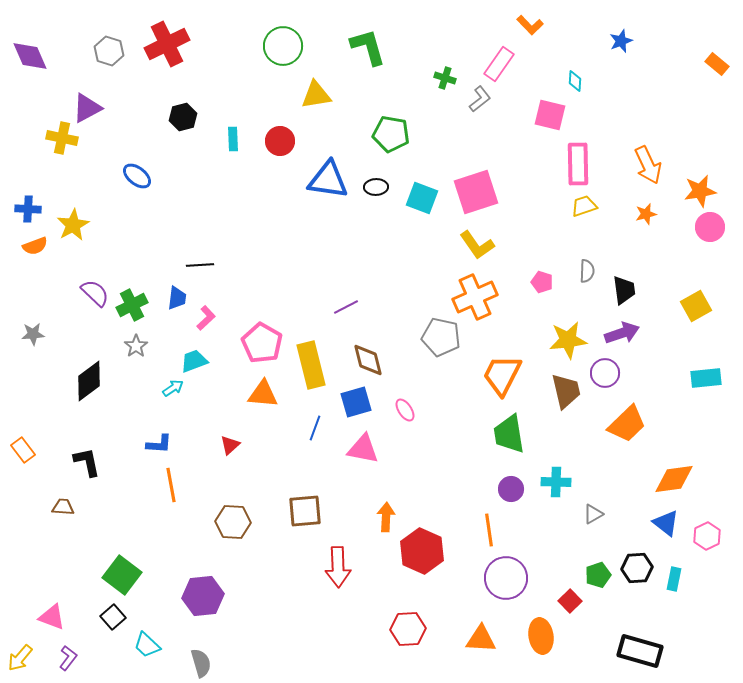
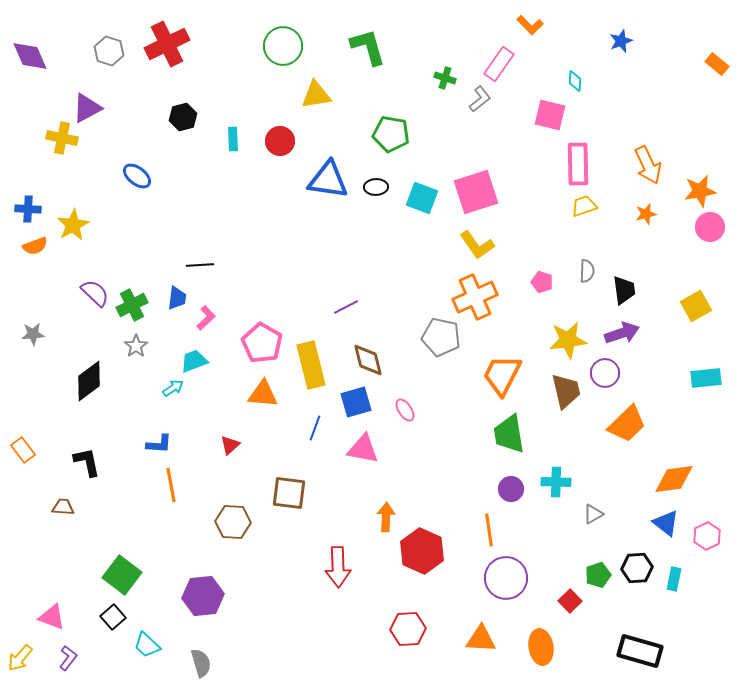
brown square at (305, 511): moved 16 px left, 18 px up; rotated 12 degrees clockwise
orange ellipse at (541, 636): moved 11 px down
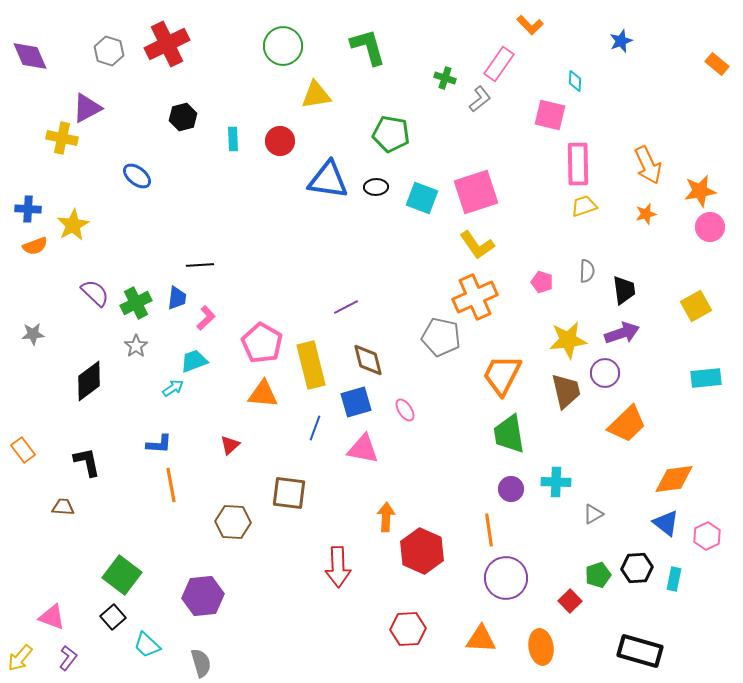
green cross at (132, 305): moved 4 px right, 2 px up
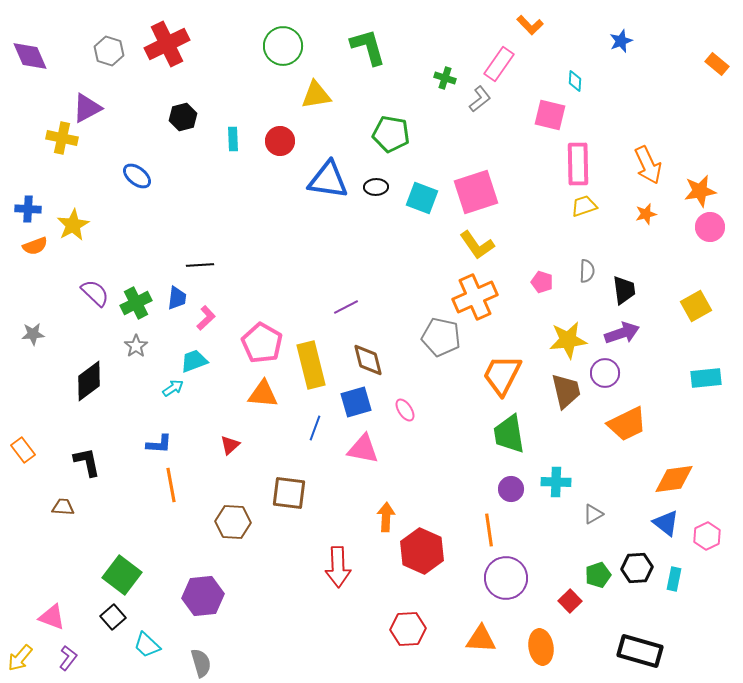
orange trapezoid at (627, 424): rotated 18 degrees clockwise
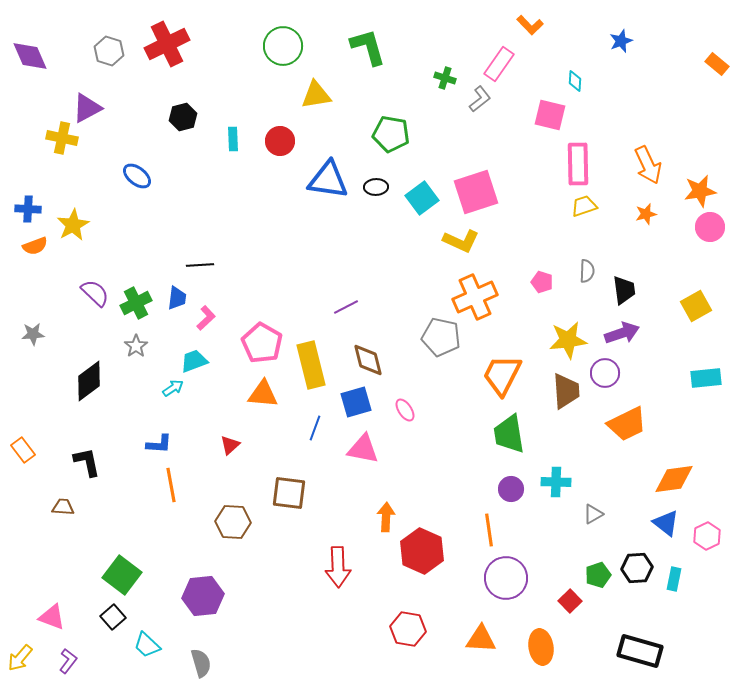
cyan square at (422, 198): rotated 32 degrees clockwise
yellow L-shape at (477, 245): moved 16 px left, 4 px up; rotated 30 degrees counterclockwise
brown trapezoid at (566, 391): rotated 9 degrees clockwise
red hexagon at (408, 629): rotated 12 degrees clockwise
purple L-shape at (68, 658): moved 3 px down
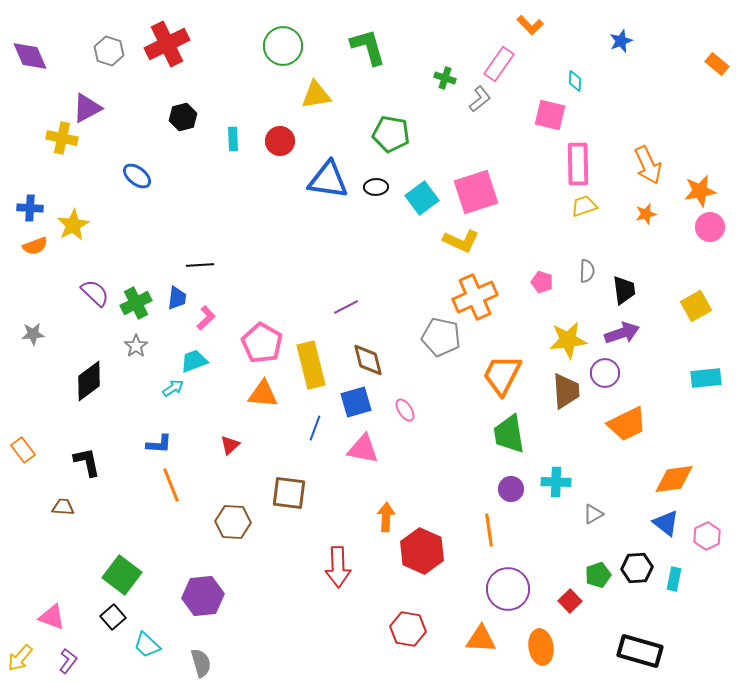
blue cross at (28, 209): moved 2 px right, 1 px up
orange line at (171, 485): rotated 12 degrees counterclockwise
purple circle at (506, 578): moved 2 px right, 11 px down
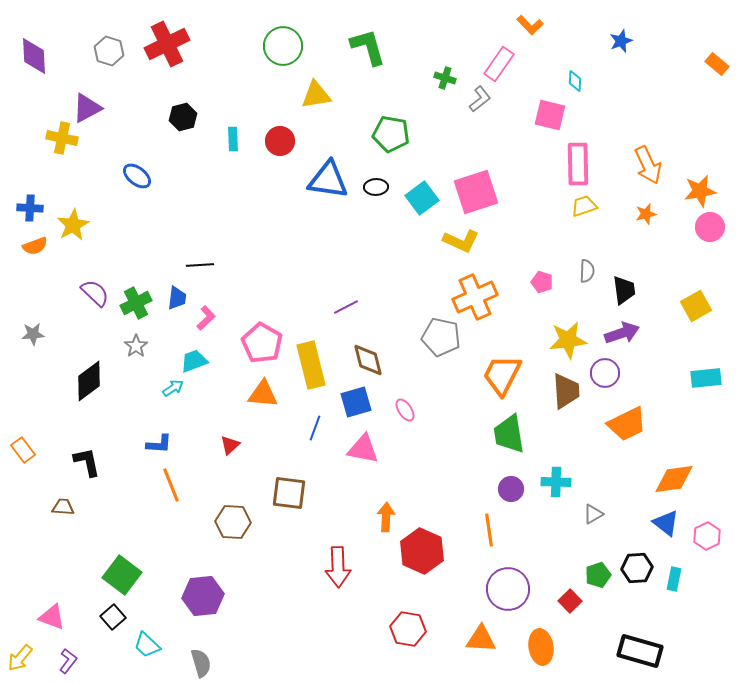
purple diamond at (30, 56): moved 4 px right; rotated 21 degrees clockwise
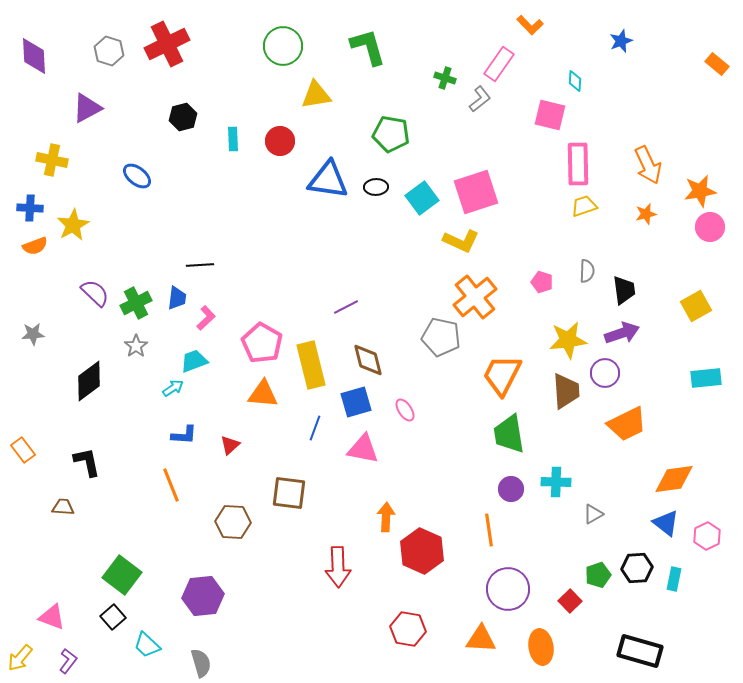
yellow cross at (62, 138): moved 10 px left, 22 px down
orange cross at (475, 297): rotated 15 degrees counterclockwise
blue L-shape at (159, 444): moved 25 px right, 9 px up
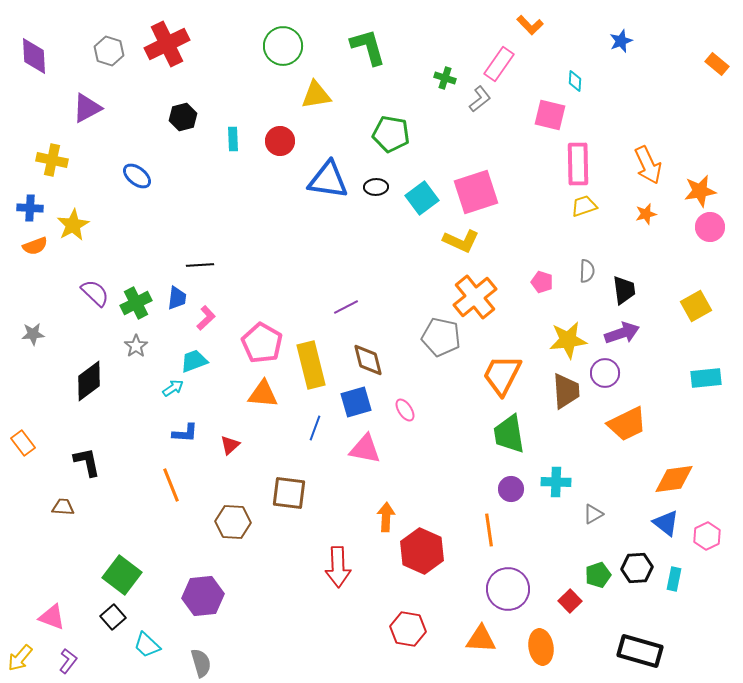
blue L-shape at (184, 435): moved 1 px right, 2 px up
pink triangle at (363, 449): moved 2 px right
orange rectangle at (23, 450): moved 7 px up
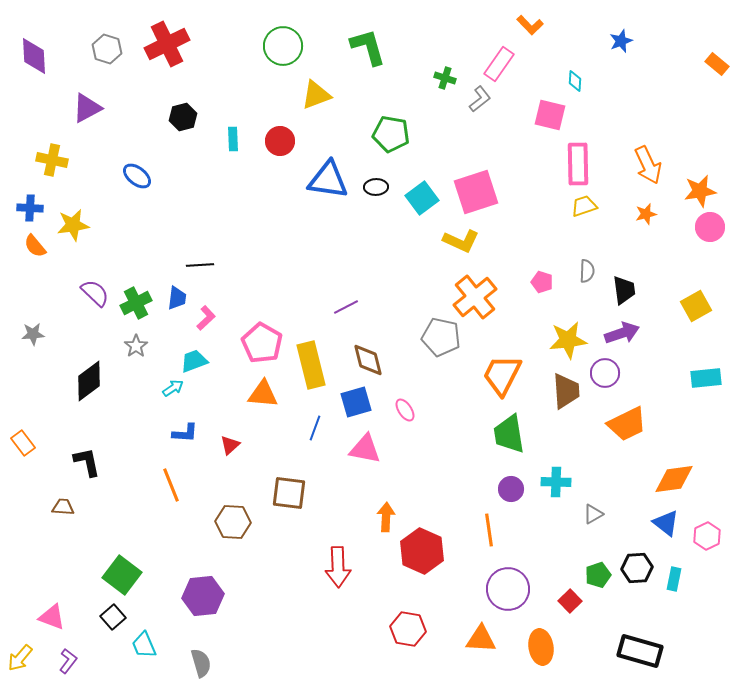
gray hexagon at (109, 51): moved 2 px left, 2 px up
yellow triangle at (316, 95): rotated 12 degrees counterclockwise
yellow star at (73, 225): rotated 20 degrees clockwise
orange semicircle at (35, 246): rotated 70 degrees clockwise
cyan trapezoid at (147, 645): moved 3 px left; rotated 24 degrees clockwise
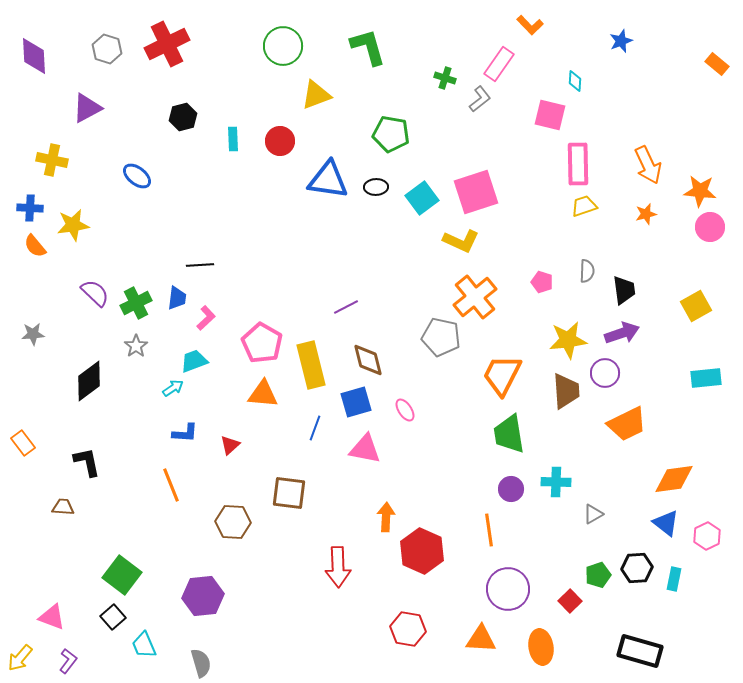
orange star at (700, 191): rotated 16 degrees clockwise
